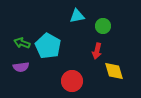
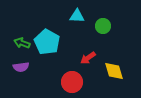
cyan triangle: rotated 14 degrees clockwise
cyan pentagon: moved 1 px left, 4 px up
red arrow: moved 9 px left, 7 px down; rotated 42 degrees clockwise
red circle: moved 1 px down
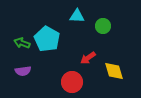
cyan pentagon: moved 3 px up
purple semicircle: moved 2 px right, 4 px down
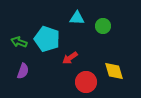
cyan triangle: moved 2 px down
cyan pentagon: rotated 10 degrees counterclockwise
green arrow: moved 3 px left, 1 px up
red arrow: moved 18 px left
purple semicircle: rotated 63 degrees counterclockwise
red circle: moved 14 px right
